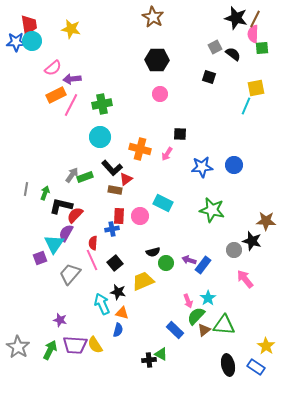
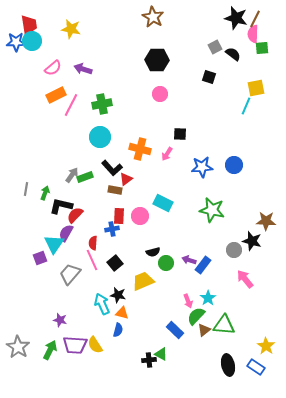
purple arrow at (72, 79): moved 11 px right, 10 px up; rotated 24 degrees clockwise
black star at (118, 292): moved 3 px down
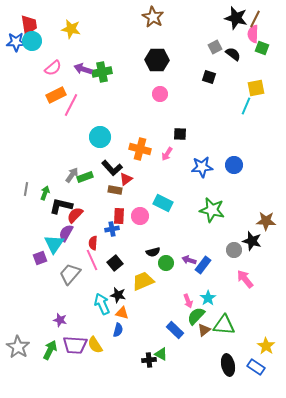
green square at (262, 48): rotated 24 degrees clockwise
green cross at (102, 104): moved 32 px up
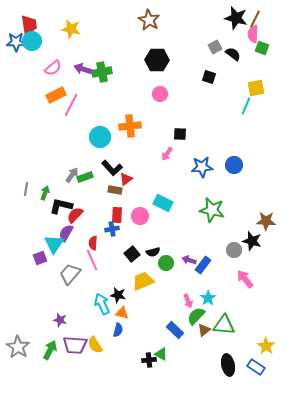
brown star at (153, 17): moved 4 px left, 3 px down
orange cross at (140, 149): moved 10 px left, 23 px up; rotated 20 degrees counterclockwise
red rectangle at (119, 216): moved 2 px left, 1 px up
black square at (115, 263): moved 17 px right, 9 px up
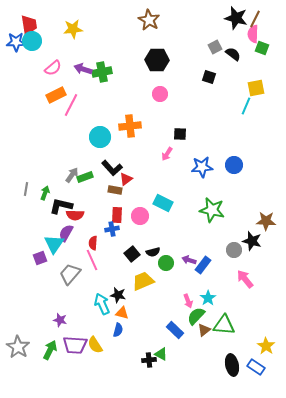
yellow star at (71, 29): moved 2 px right; rotated 18 degrees counterclockwise
red semicircle at (75, 215): rotated 132 degrees counterclockwise
black ellipse at (228, 365): moved 4 px right
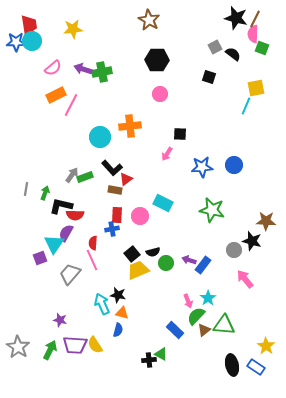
yellow trapezoid at (143, 281): moved 5 px left, 11 px up
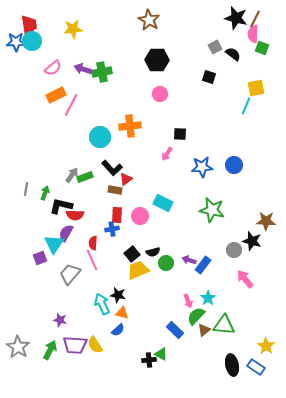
blue semicircle at (118, 330): rotated 32 degrees clockwise
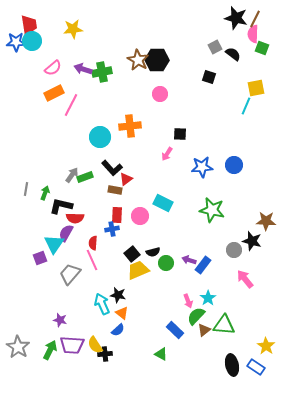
brown star at (149, 20): moved 11 px left, 40 px down
orange rectangle at (56, 95): moved 2 px left, 2 px up
red semicircle at (75, 215): moved 3 px down
orange triangle at (122, 313): rotated 24 degrees clockwise
purple trapezoid at (75, 345): moved 3 px left
black cross at (149, 360): moved 44 px left, 6 px up
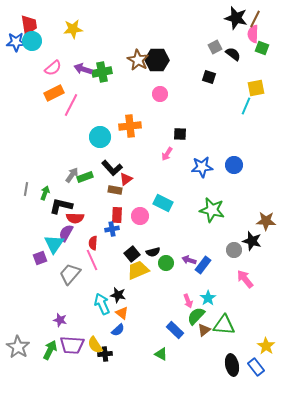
blue rectangle at (256, 367): rotated 18 degrees clockwise
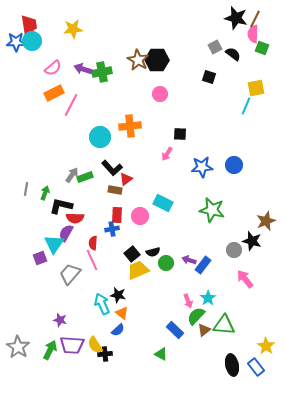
brown star at (266, 221): rotated 24 degrees counterclockwise
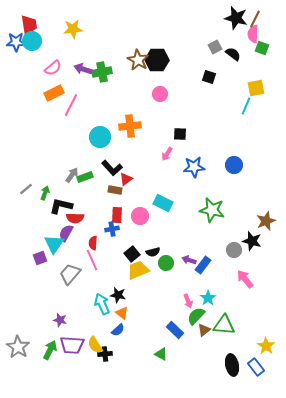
blue star at (202, 167): moved 8 px left
gray line at (26, 189): rotated 40 degrees clockwise
